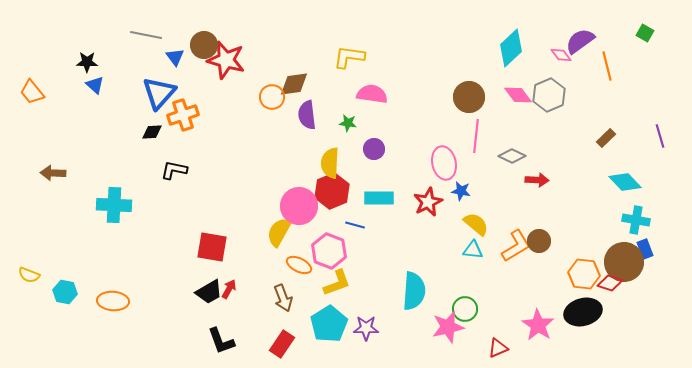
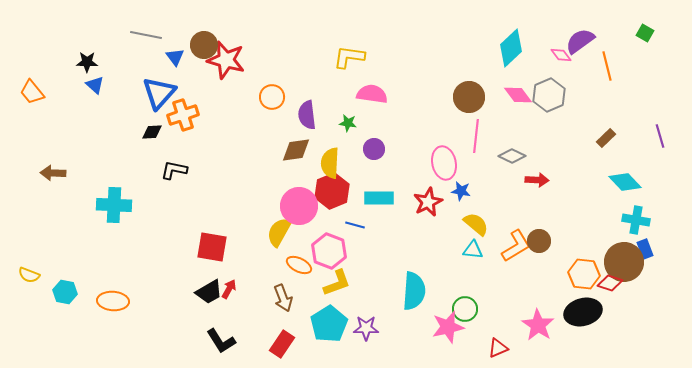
brown diamond at (294, 84): moved 2 px right, 66 px down
black L-shape at (221, 341): rotated 12 degrees counterclockwise
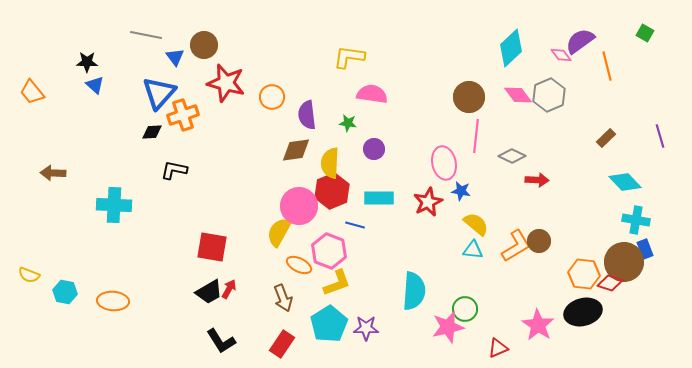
red star at (226, 60): moved 23 px down
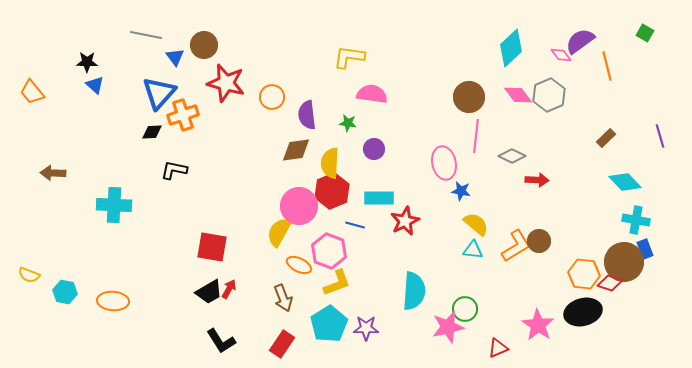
red star at (428, 202): moved 23 px left, 19 px down
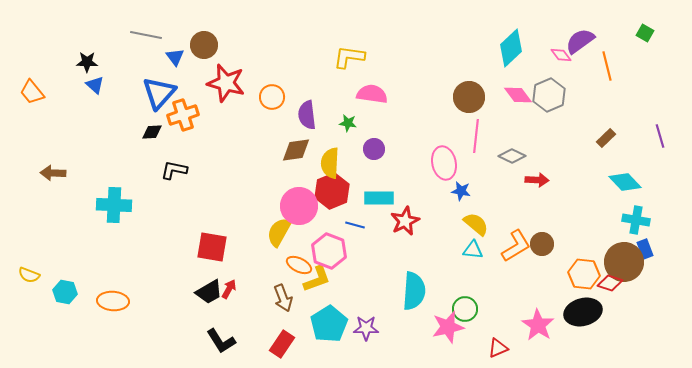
brown circle at (539, 241): moved 3 px right, 3 px down
yellow L-shape at (337, 283): moved 20 px left, 4 px up
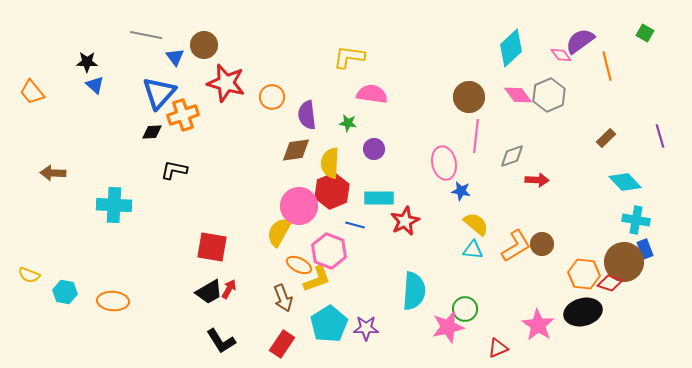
gray diamond at (512, 156): rotated 44 degrees counterclockwise
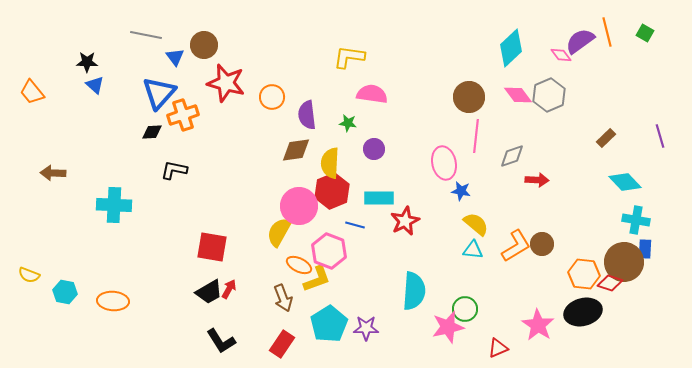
orange line at (607, 66): moved 34 px up
blue rectangle at (645, 249): rotated 24 degrees clockwise
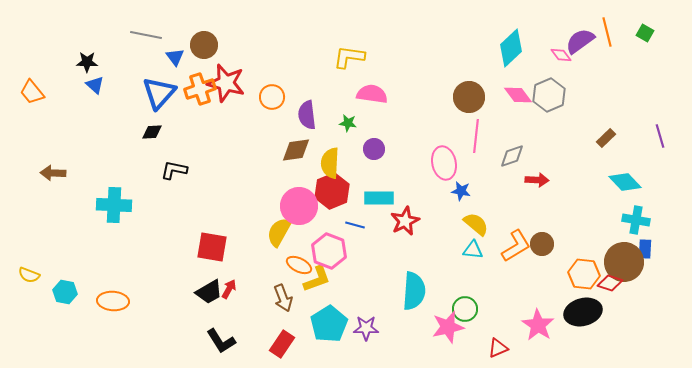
orange cross at (183, 115): moved 17 px right, 26 px up
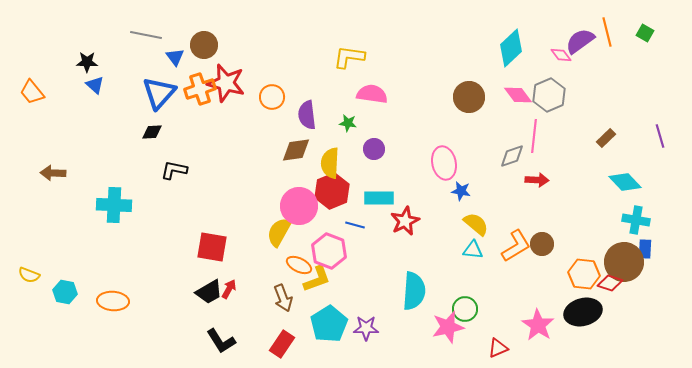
pink line at (476, 136): moved 58 px right
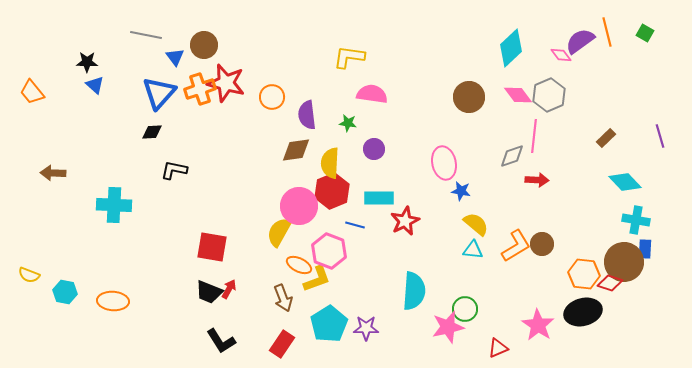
black trapezoid at (209, 292): rotated 52 degrees clockwise
